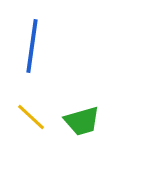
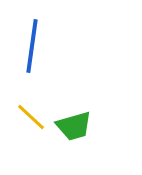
green trapezoid: moved 8 px left, 5 px down
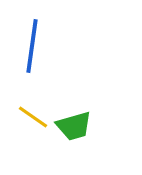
yellow line: moved 2 px right; rotated 8 degrees counterclockwise
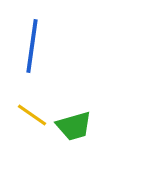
yellow line: moved 1 px left, 2 px up
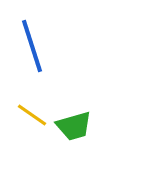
blue line: rotated 26 degrees counterclockwise
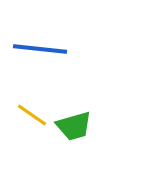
blue line: moved 8 px right, 3 px down; rotated 66 degrees counterclockwise
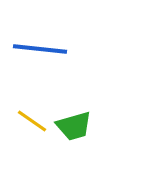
yellow line: moved 6 px down
